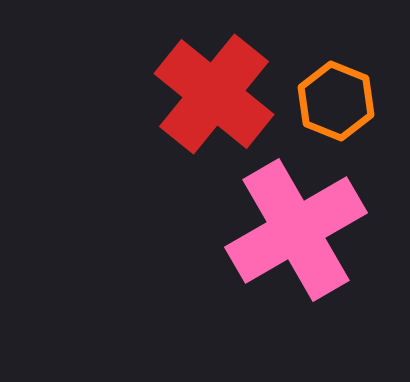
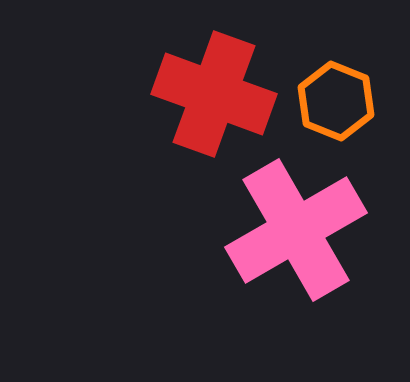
red cross: rotated 19 degrees counterclockwise
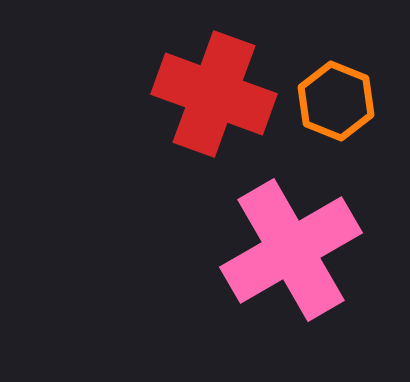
pink cross: moved 5 px left, 20 px down
